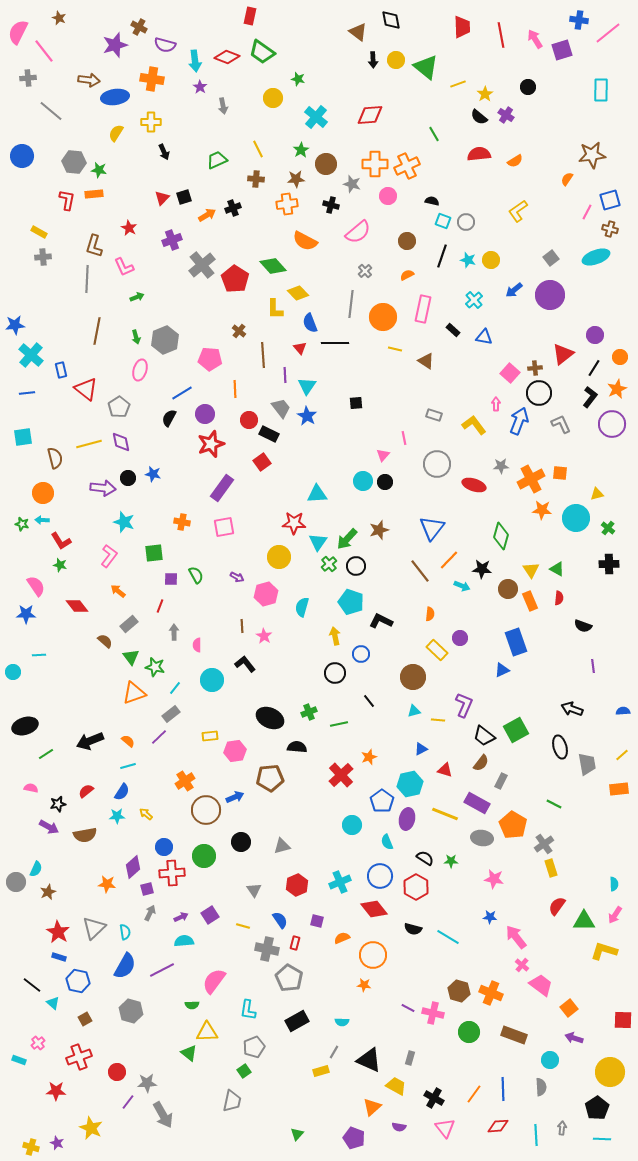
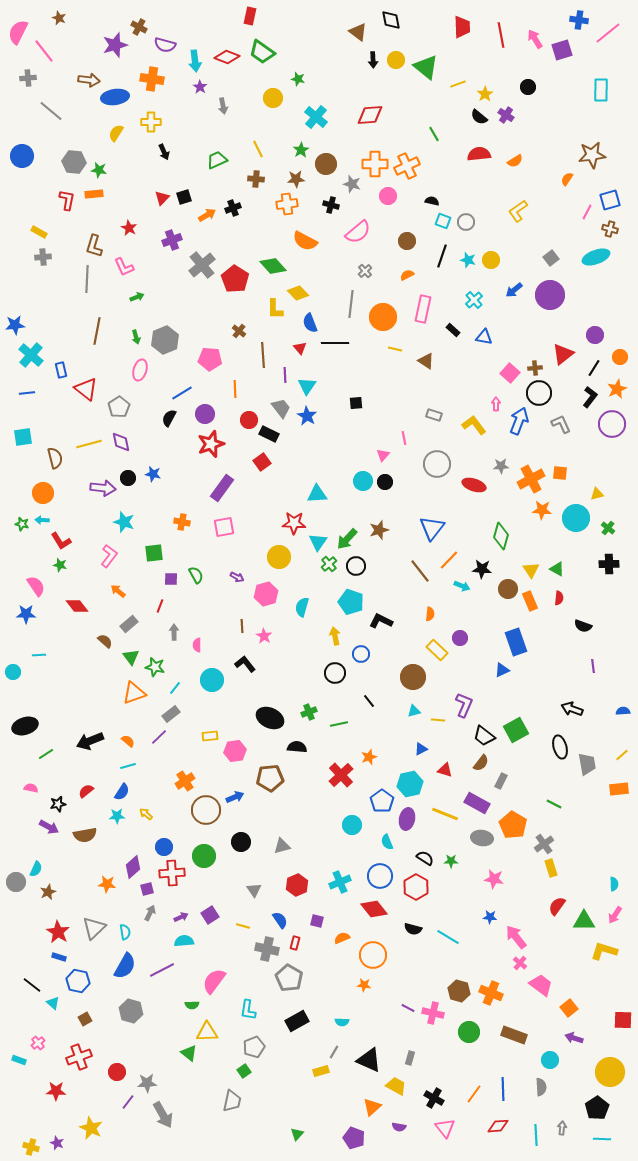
pink cross at (522, 965): moved 2 px left, 2 px up
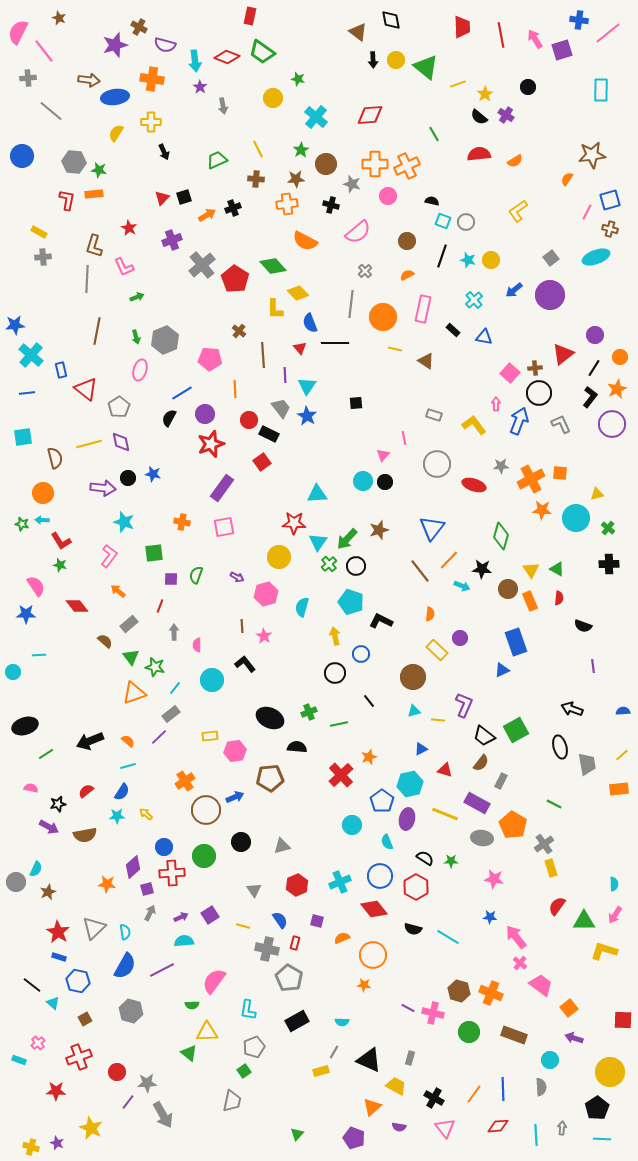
green semicircle at (196, 575): rotated 132 degrees counterclockwise
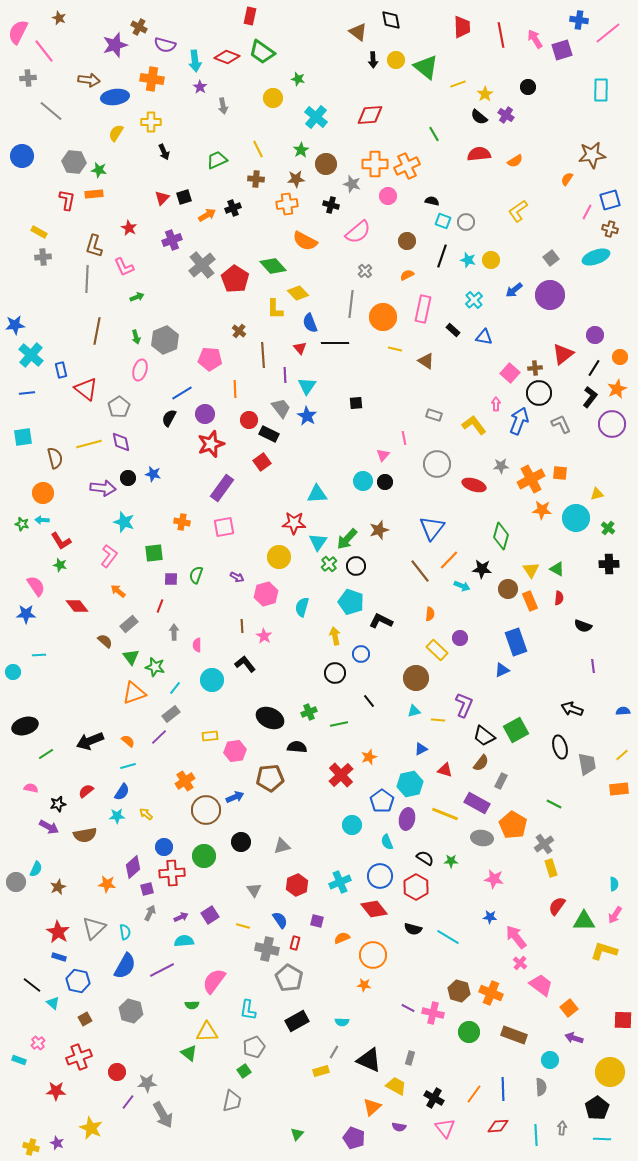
brown circle at (413, 677): moved 3 px right, 1 px down
brown star at (48, 892): moved 10 px right, 5 px up
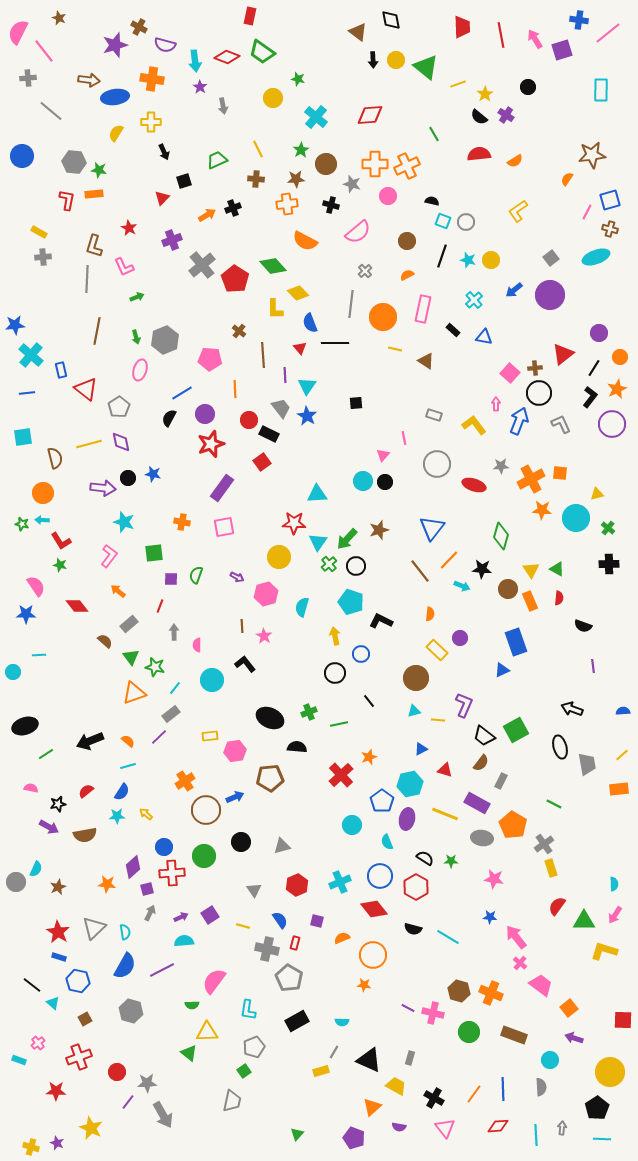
black square at (184, 197): moved 16 px up
purple circle at (595, 335): moved 4 px right, 2 px up
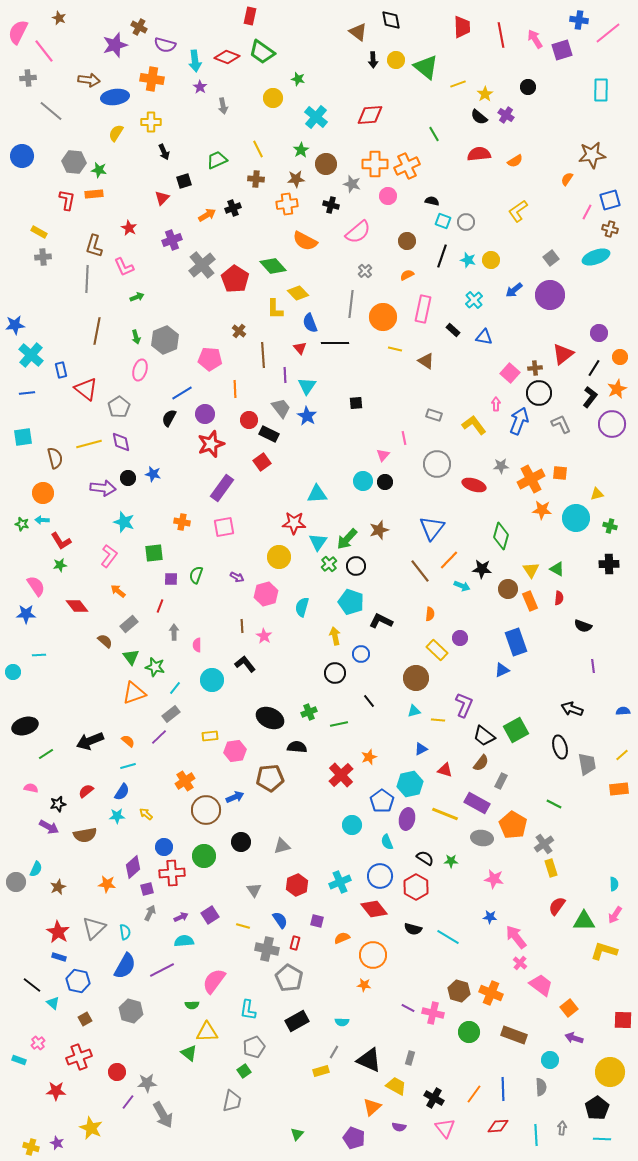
green cross at (608, 528): moved 2 px right, 2 px up; rotated 24 degrees counterclockwise
green star at (60, 565): rotated 24 degrees counterclockwise
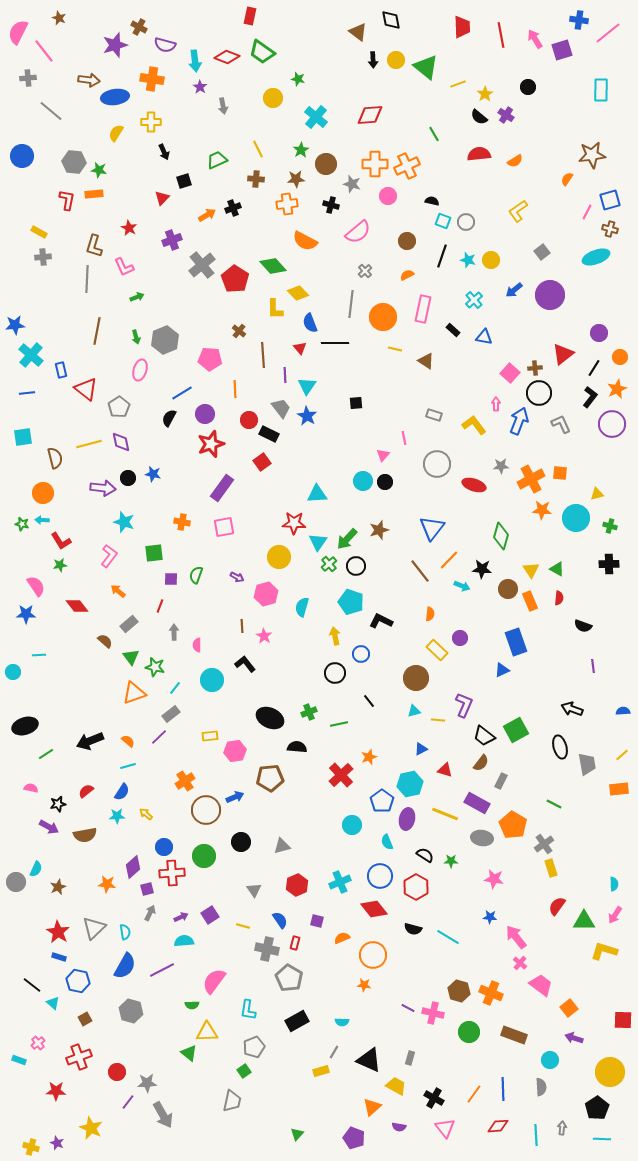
gray square at (551, 258): moved 9 px left, 6 px up
black semicircle at (425, 858): moved 3 px up
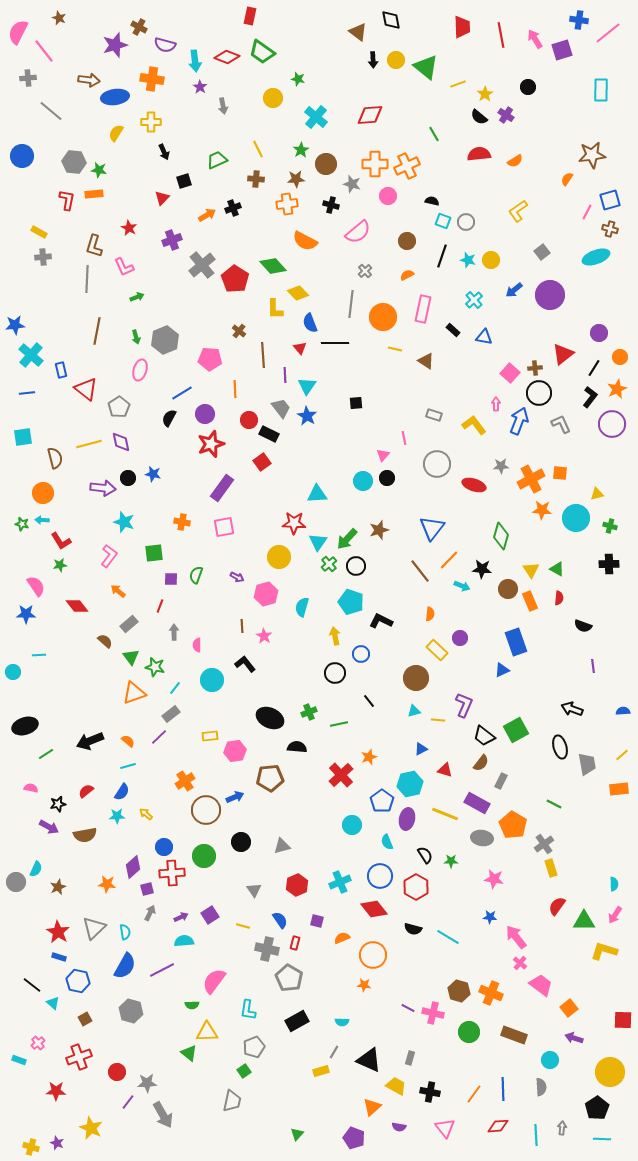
black circle at (385, 482): moved 2 px right, 4 px up
black semicircle at (425, 855): rotated 24 degrees clockwise
black cross at (434, 1098): moved 4 px left, 6 px up; rotated 18 degrees counterclockwise
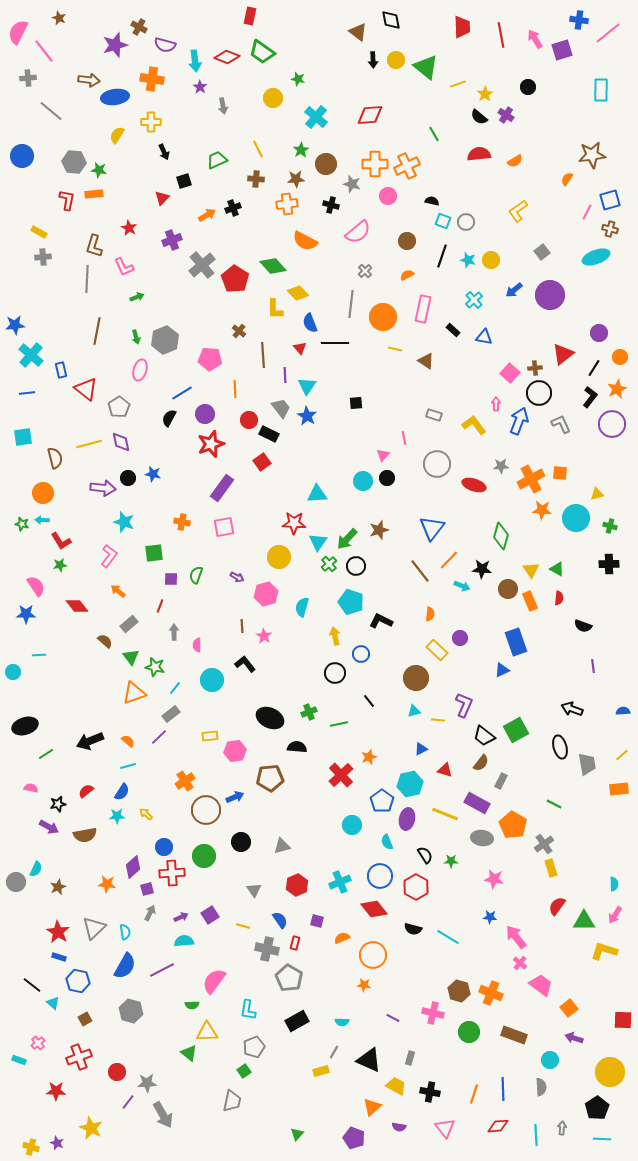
yellow semicircle at (116, 133): moved 1 px right, 2 px down
purple line at (408, 1008): moved 15 px left, 10 px down
orange line at (474, 1094): rotated 18 degrees counterclockwise
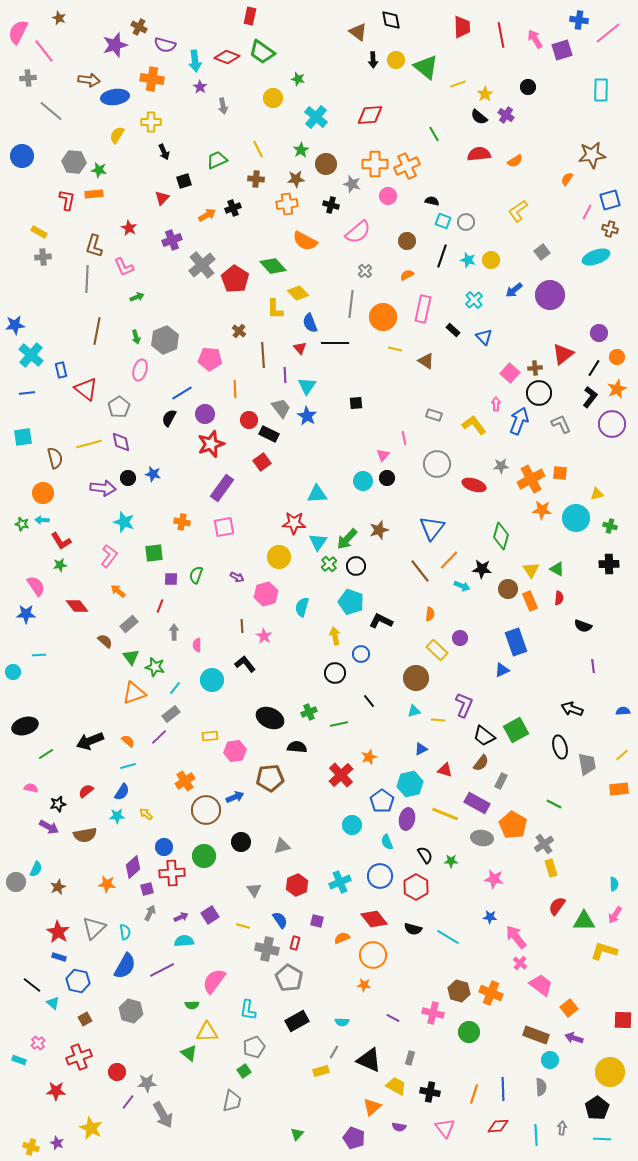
blue triangle at (484, 337): rotated 36 degrees clockwise
orange circle at (620, 357): moved 3 px left
red diamond at (374, 909): moved 10 px down
brown rectangle at (514, 1035): moved 22 px right
